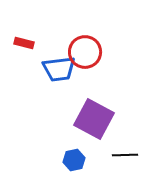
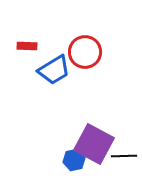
red rectangle: moved 3 px right, 3 px down; rotated 12 degrees counterclockwise
blue trapezoid: moved 5 px left, 1 px down; rotated 24 degrees counterclockwise
purple square: moved 25 px down
black line: moved 1 px left, 1 px down
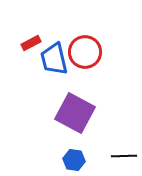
red rectangle: moved 4 px right, 3 px up; rotated 30 degrees counterclockwise
blue trapezoid: moved 11 px up; rotated 108 degrees clockwise
purple square: moved 19 px left, 31 px up
blue hexagon: rotated 20 degrees clockwise
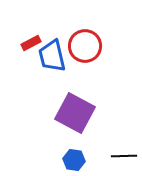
red circle: moved 6 px up
blue trapezoid: moved 2 px left, 3 px up
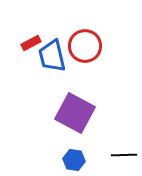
black line: moved 1 px up
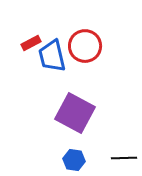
black line: moved 3 px down
